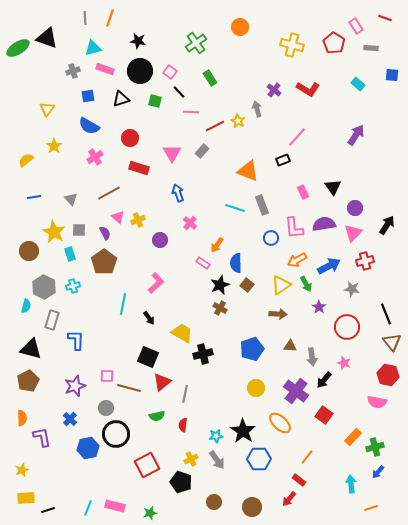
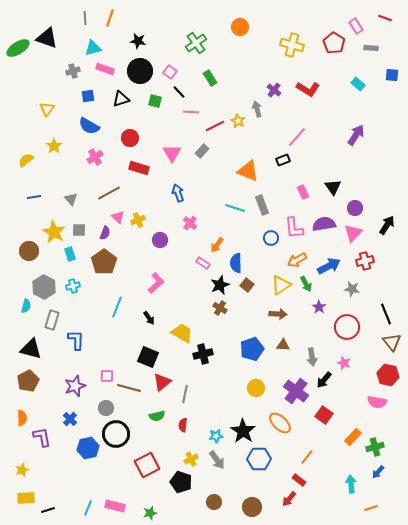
purple semicircle at (105, 233): rotated 48 degrees clockwise
cyan line at (123, 304): moved 6 px left, 3 px down; rotated 10 degrees clockwise
brown triangle at (290, 346): moved 7 px left, 1 px up
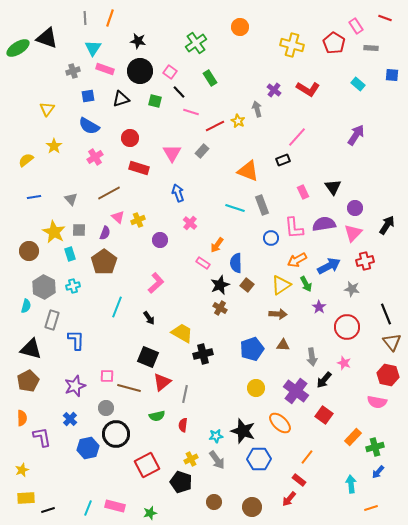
cyan triangle at (93, 48): rotated 42 degrees counterclockwise
pink line at (191, 112): rotated 14 degrees clockwise
black star at (243, 431): rotated 15 degrees counterclockwise
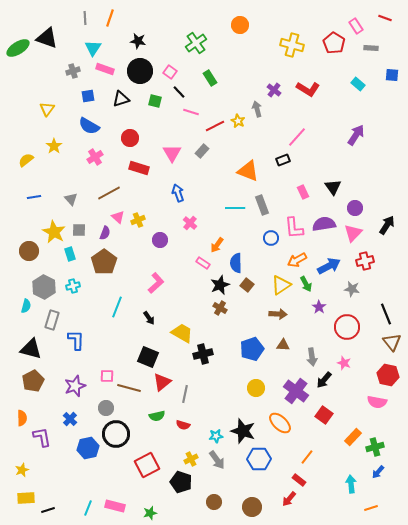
orange circle at (240, 27): moved 2 px up
cyan line at (235, 208): rotated 18 degrees counterclockwise
brown pentagon at (28, 381): moved 5 px right
red semicircle at (183, 425): rotated 80 degrees counterclockwise
